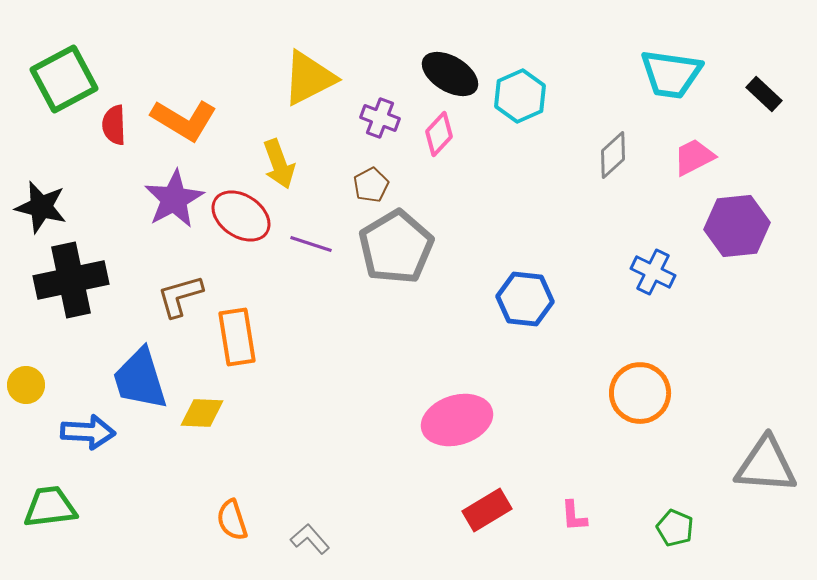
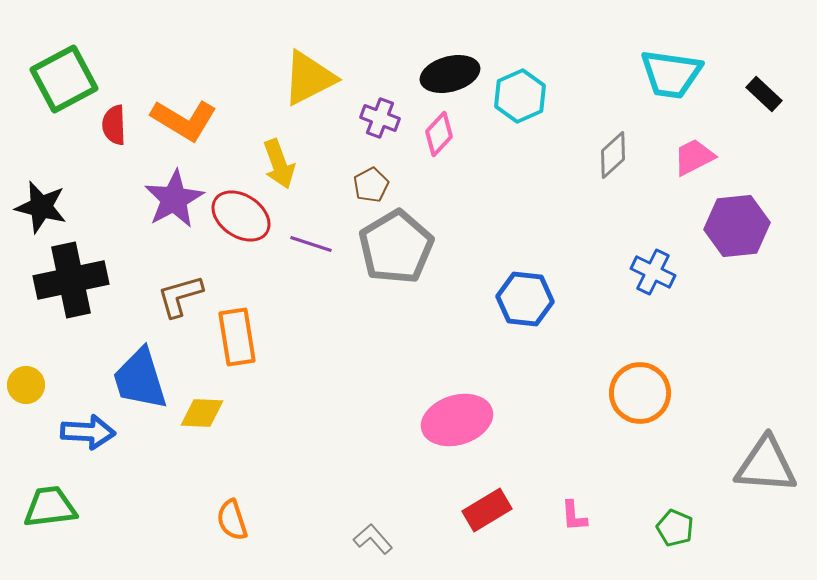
black ellipse: rotated 46 degrees counterclockwise
gray L-shape: moved 63 px right
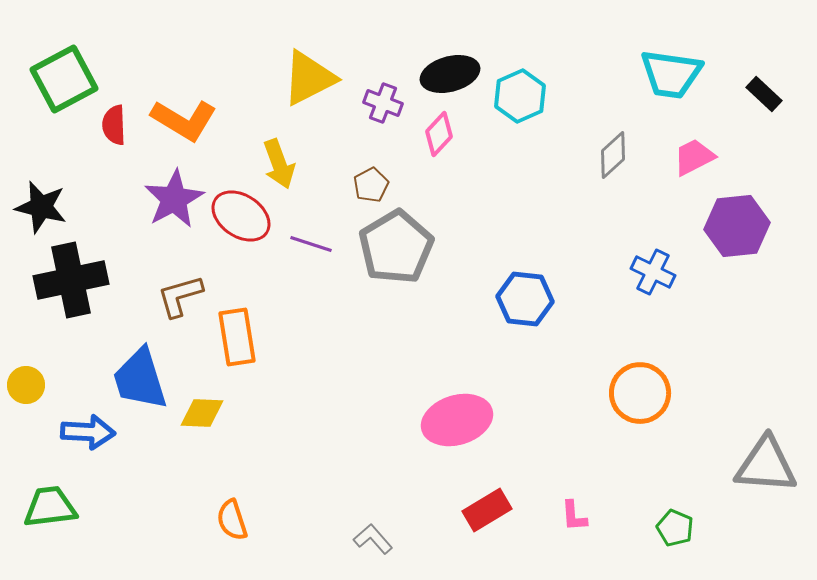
purple cross: moved 3 px right, 15 px up
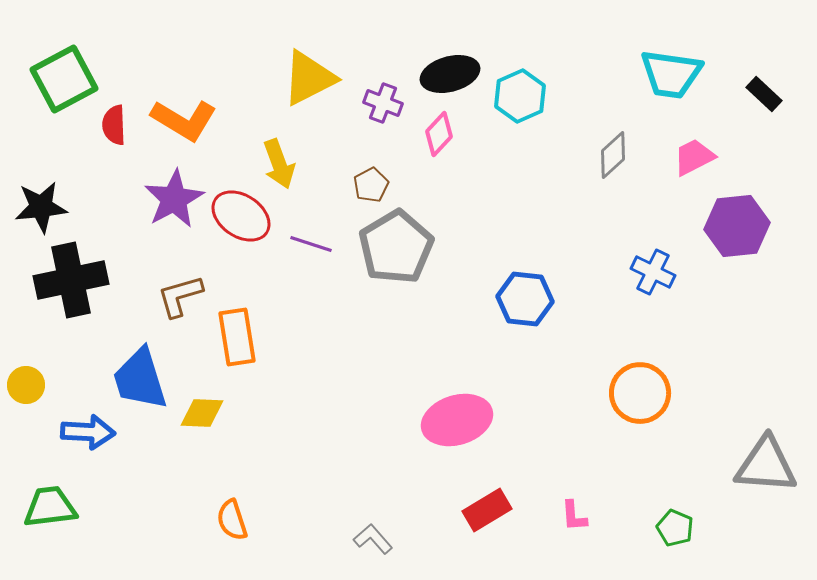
black star: rotated 20 degrees counterclockwise
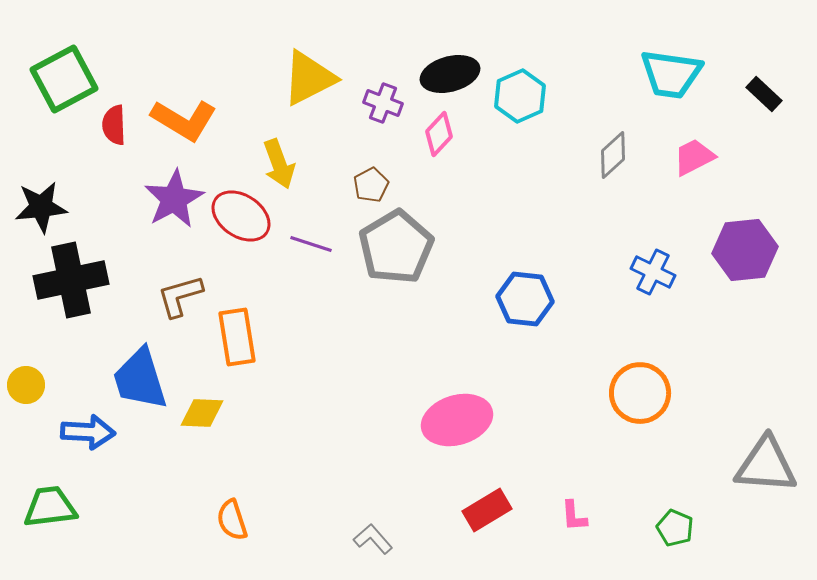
purple hexagon: moved 8 px right, 24 px down
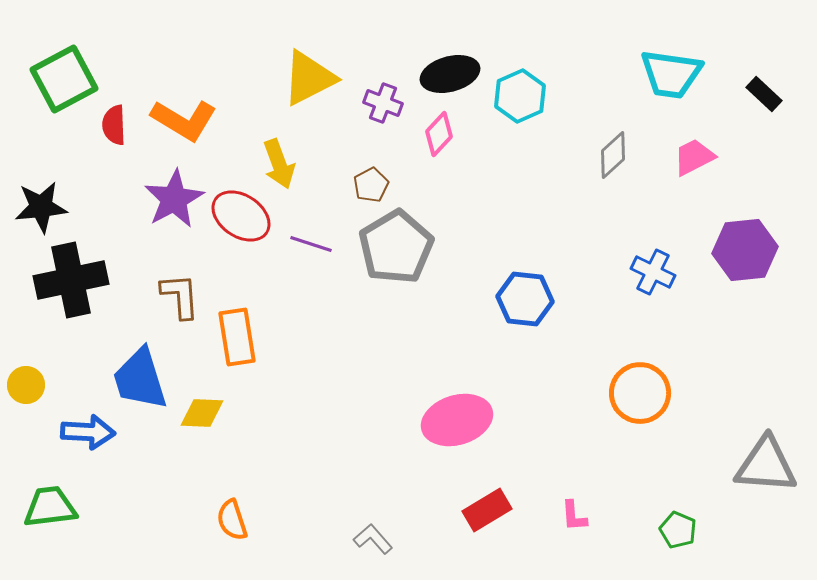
brown L-shape: rotated 102 degrees clockwise
green pentagon: moved 3 px right, 2 px down
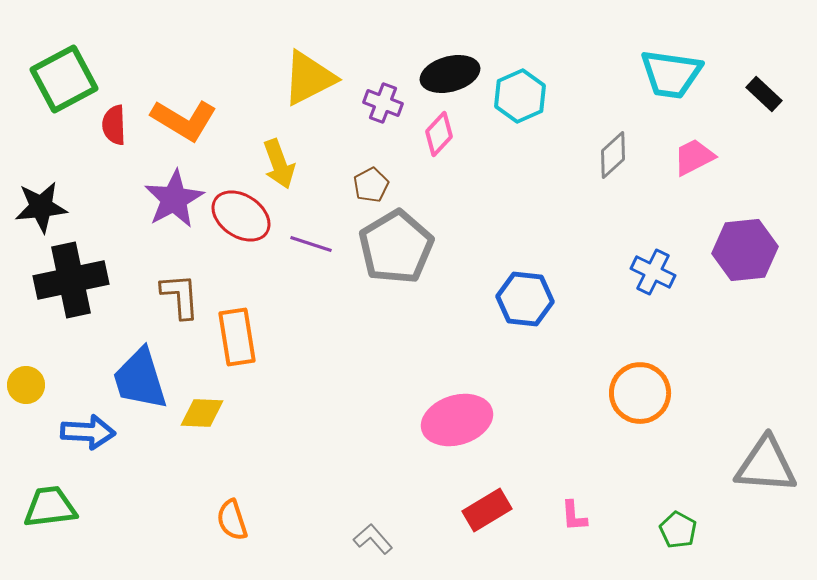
green pentagon: rotated 6 degrees clockwise
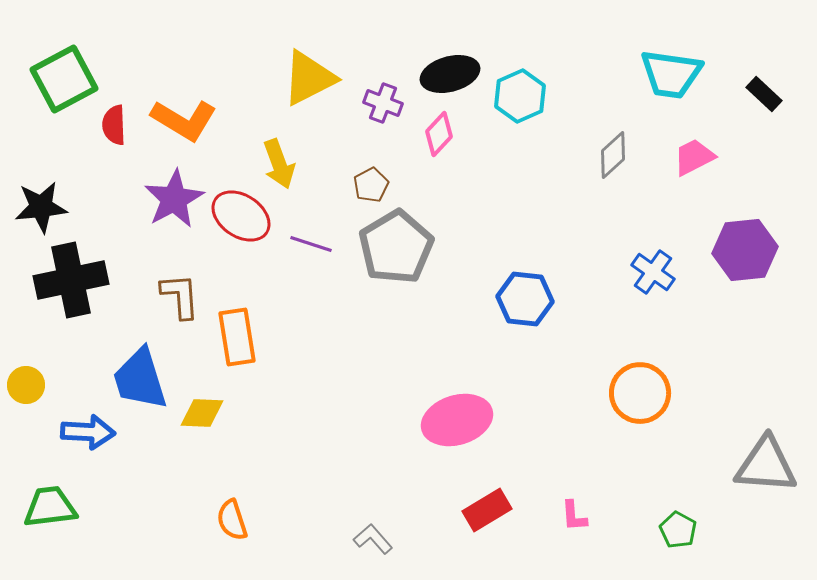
blue cross: rotated 9 degrees clockwise
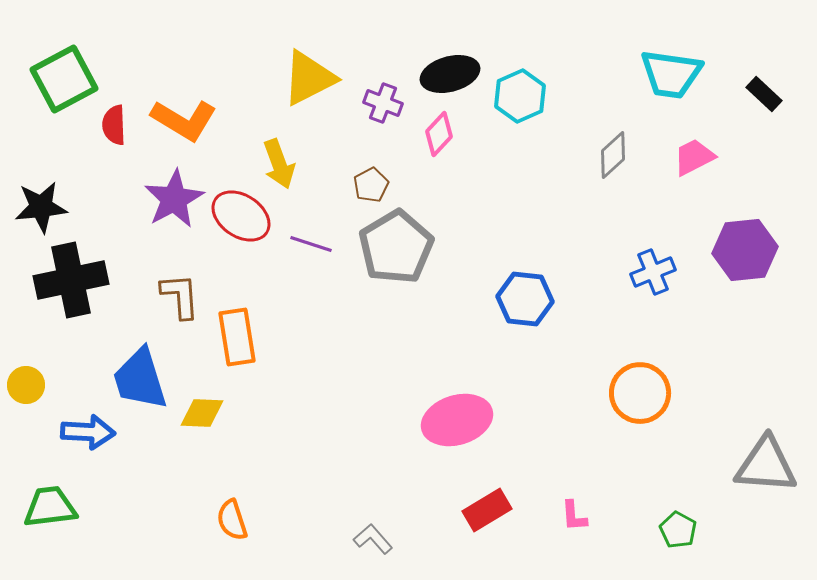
blue cross: rotated 33 degrees clockwise
